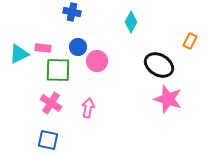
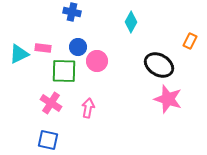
green square: moved 6 px right, 1 px down
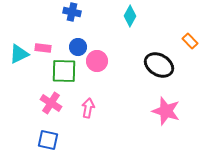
cyan diamond: moved 1 px left, 6 px up
orange rectangle: rotated 70 degrees counterclockwise
pink star: moved 2 px left, 12 px down
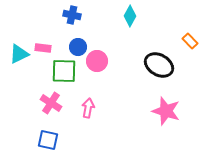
blue cross: moved 3 px down
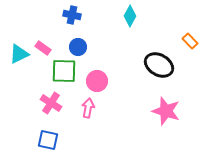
pink rectangle: rotated 28 degrees clockwise
pink circle: moved 20 px down
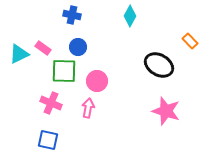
pink cross: rotated 10 degrees counterclockwise
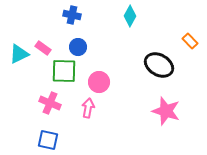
pink circle: moved 2 px right, 1 px down
pink cross: moved 1 px left
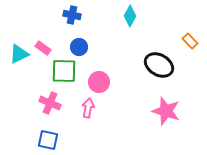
blue circle: moved 1 px right
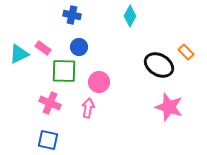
orange rectangle: moved 4 px left, 11 px down
pink star: moved 3 px right, 4 px up
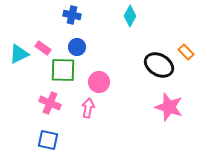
blue circle: moved 2 px left
green square: moved 1 px left, 1 px up
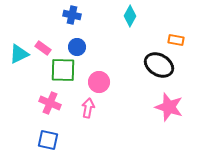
orange rectangle: moved 10 px left, 12 px up; rotated 35 degrees counterclockwise
